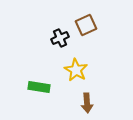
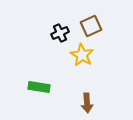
brown square: moved 5 px right, 1 px down
black cross: moved 5 px up
yellow star: moved 6 px right, 15 px up
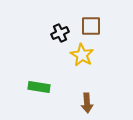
brown square: rotated 25 degrees clockwise
